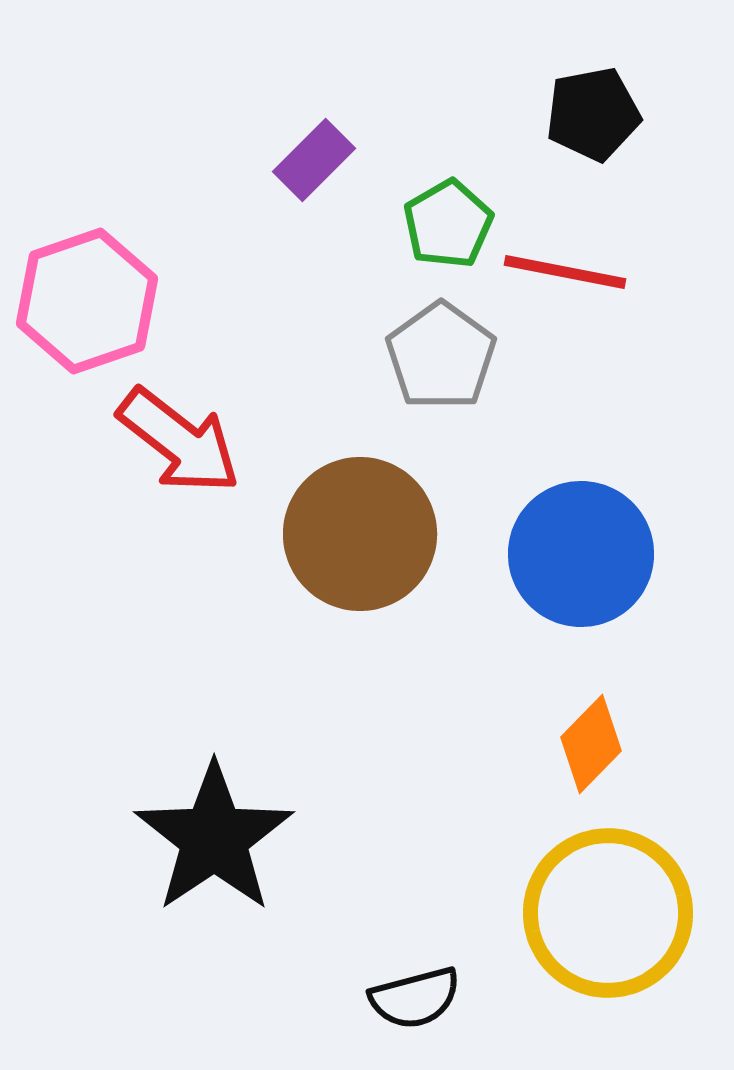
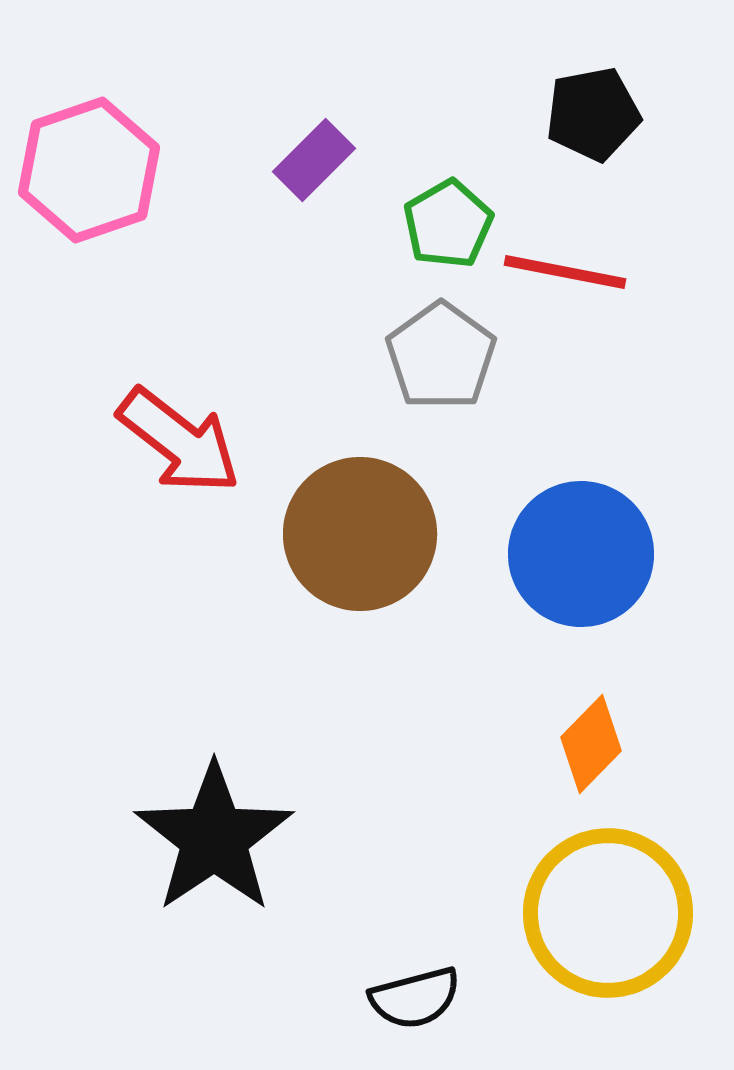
pink hexagon: moved 2 px right, 131 px up
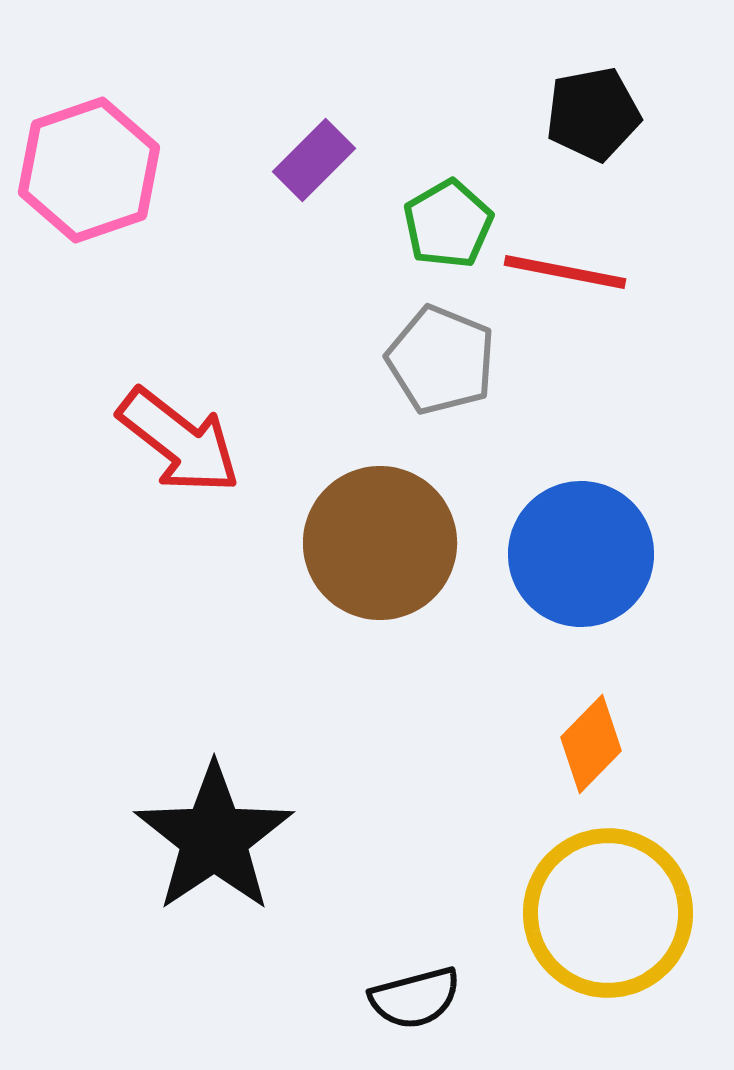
gray pentagon: moved 4 px down; rotated 14 degrees counterclockwise
brown circle: moved 20 px right, 9 px down
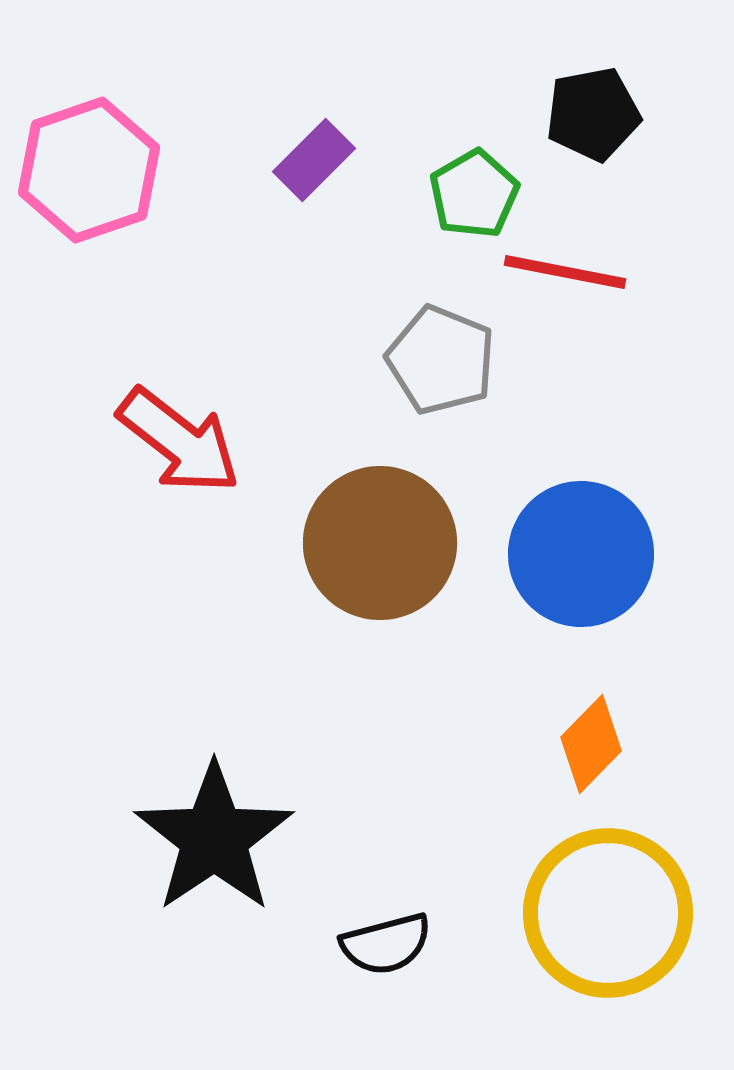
green pentagon: moved 26 px right, 30 px up
black semicircle: moved 29 px left, 54 px up
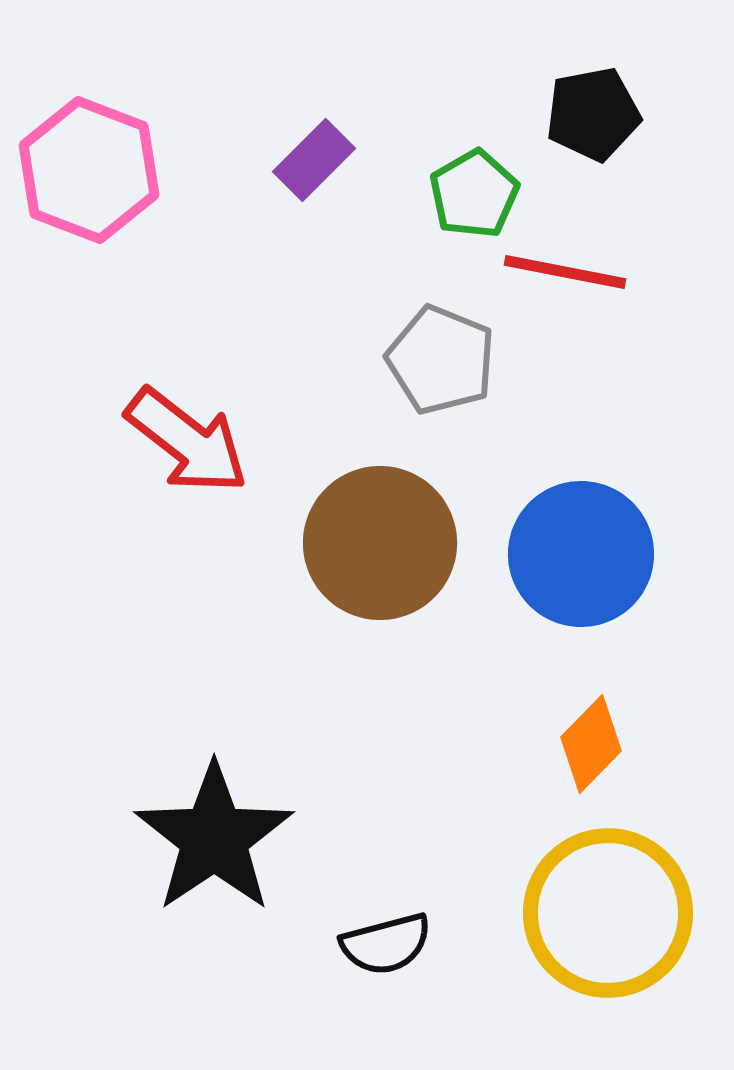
pink hexagon: rotated 20 degrees counterclockwise
red arrow: moved 8 px right
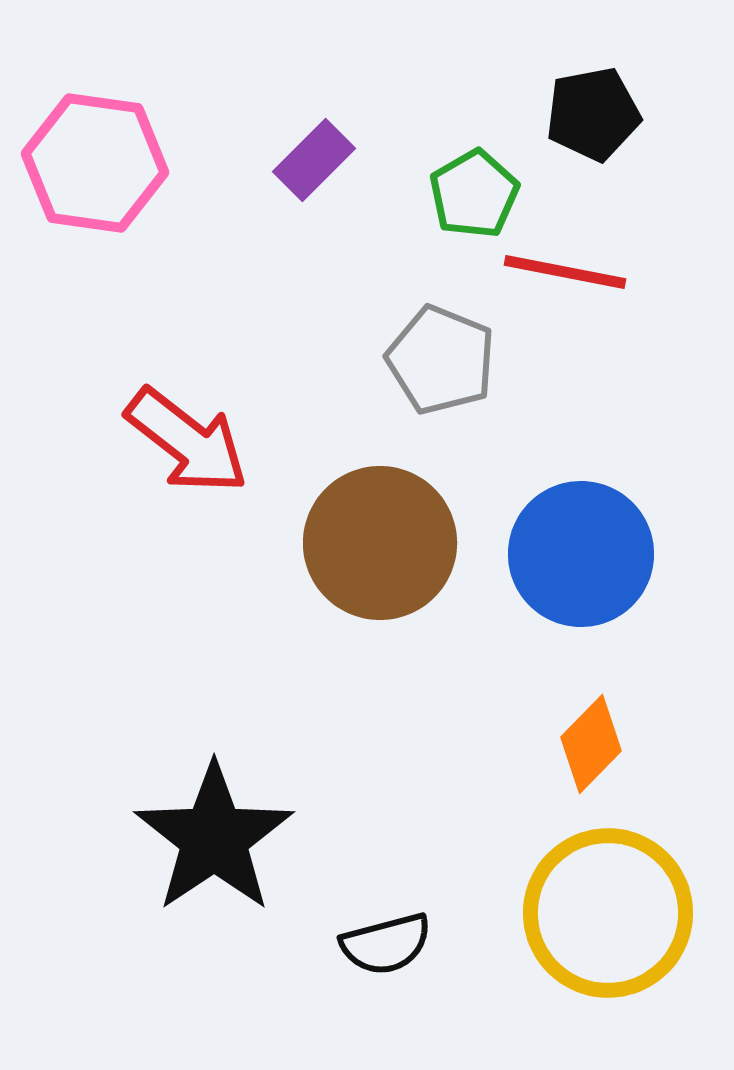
pink hexagon: moved 6 px right, 7 px up; rotated 13 degrees counterclockwise
